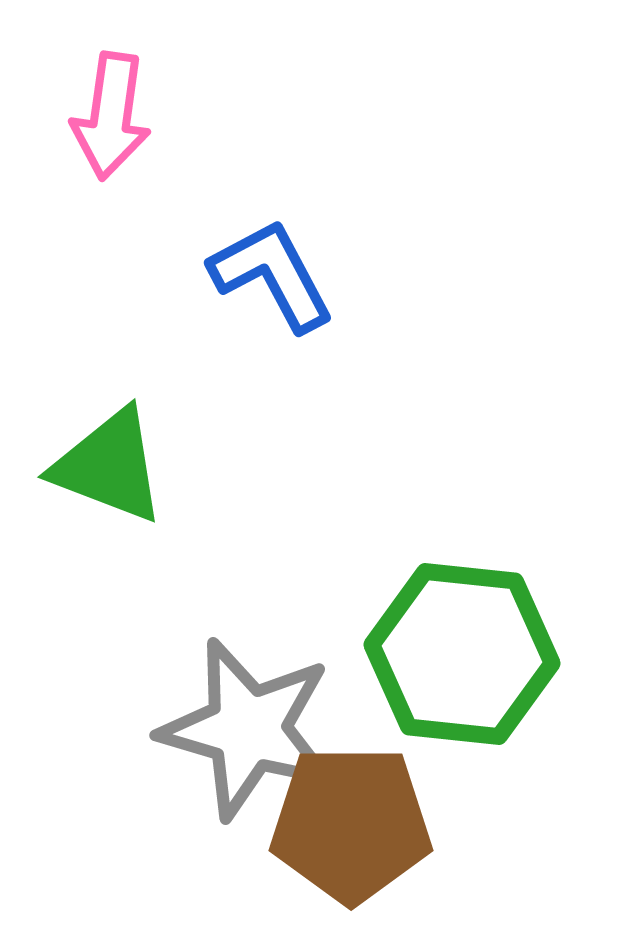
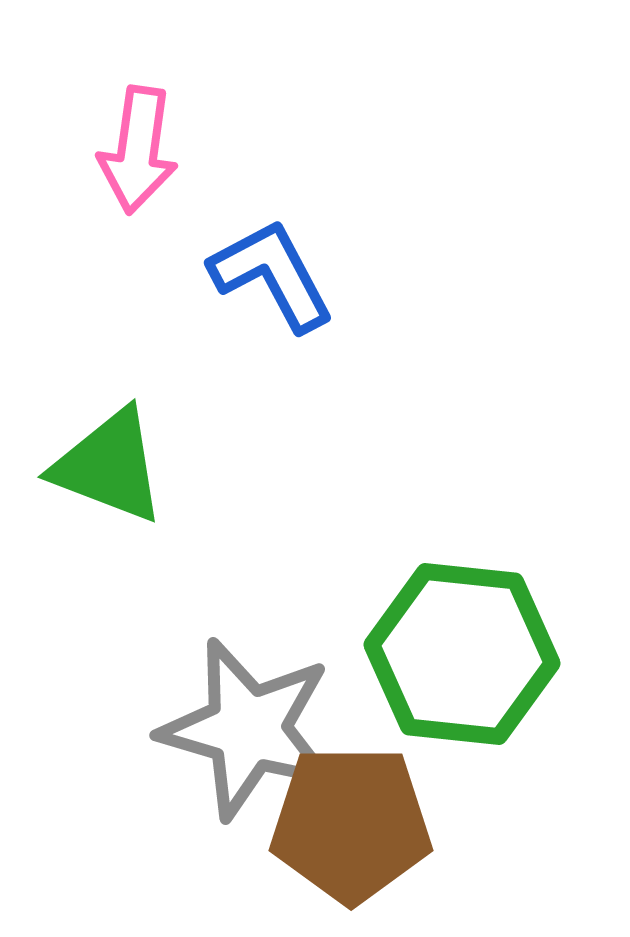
pink arrow: moved 27 px right, 34 px down
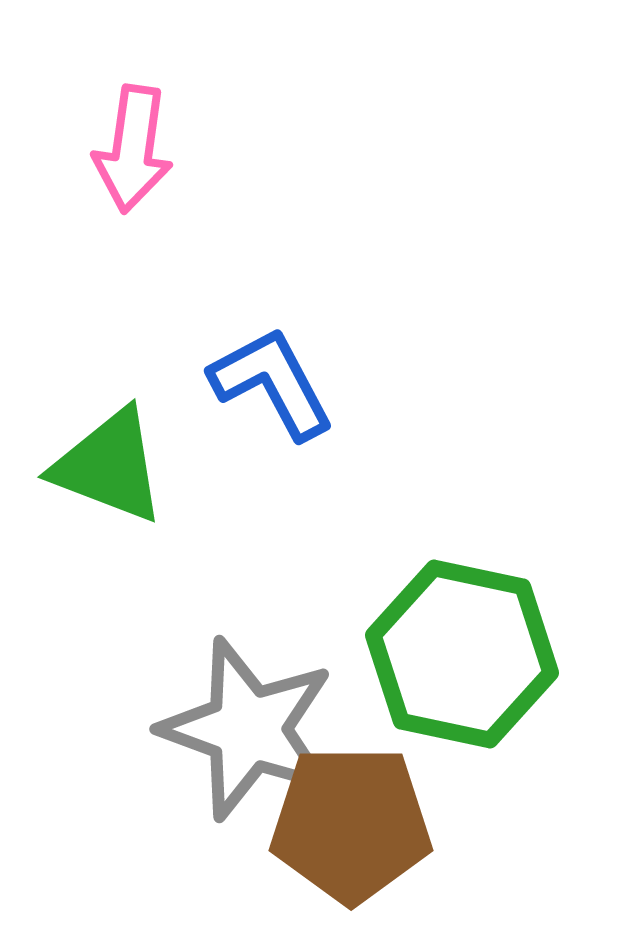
pink arrow: moved 5 px left, 1 px up
blue L-shape: moved 108 px down
green hexagon: rotated 6 degrees clockwise
gray star: rotated 4 degrees clockwise
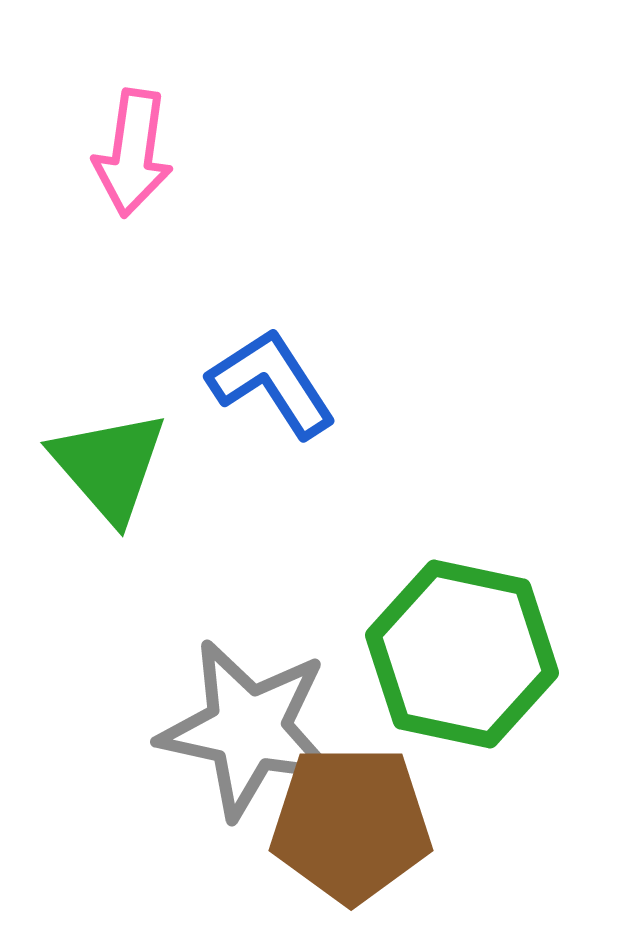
pink arrow: moved 4 px down
blue L-shape: rotated 5 degrees counterclockwise
green triangle: rotated 28 degrees clockwise
gray star: rotated 8 degrees counterclockwise
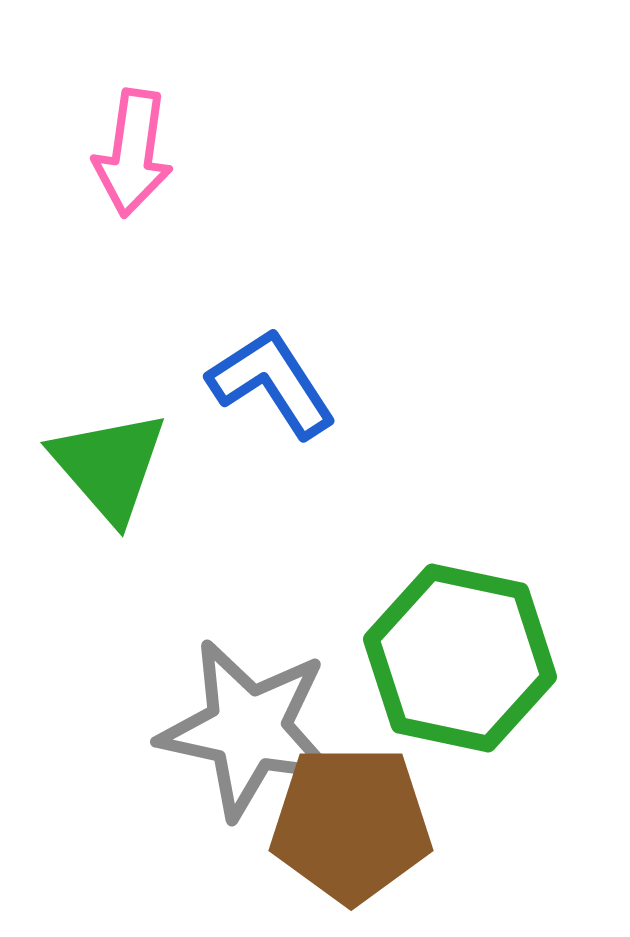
green hexagon: moved 2 px left, 4 px down
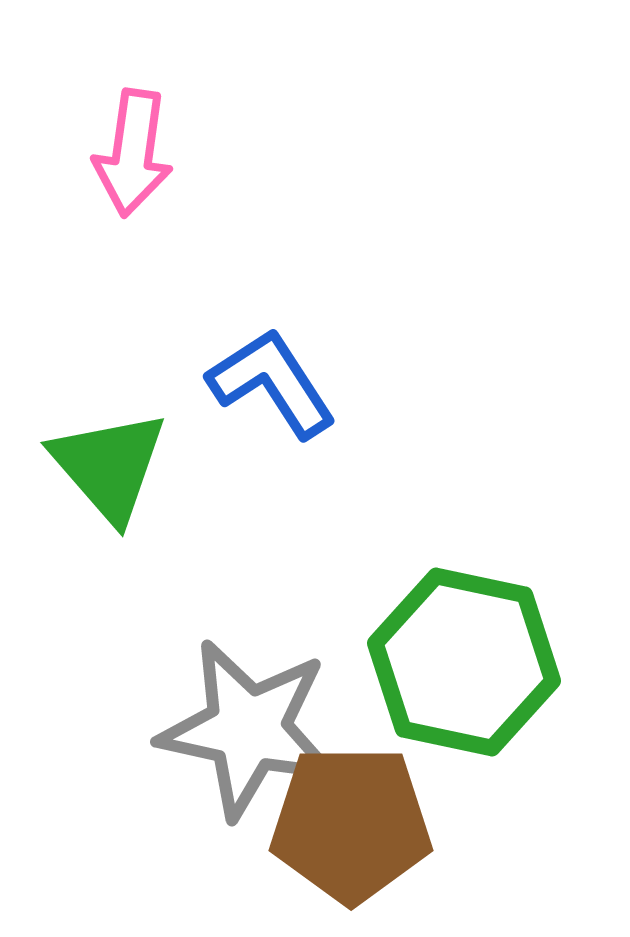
green hexagon: moved 4 px right, 4 px down
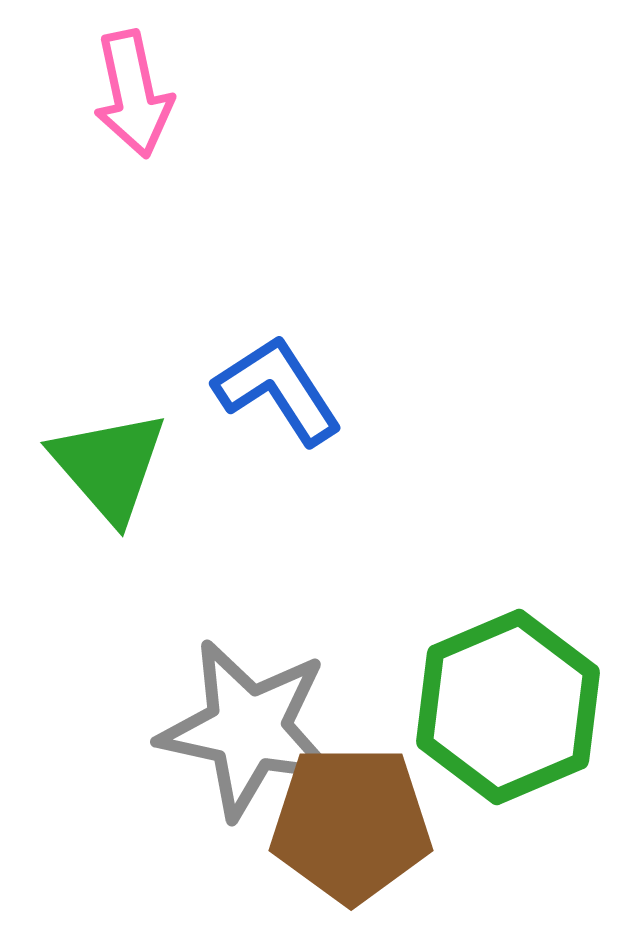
pink arrow: moved 59 px up; rotated 20 degrees counterclockwise
blue L-shape: moved 6 px right, 7 px down
green hexagon: moved 44 px right, 45 px down; rotated 25 degrees clockwise
